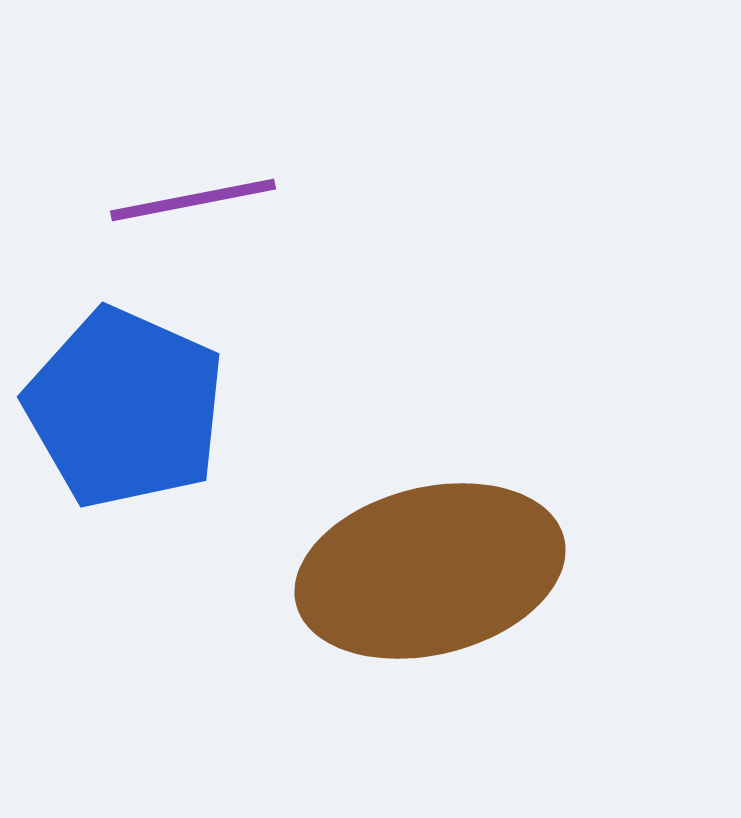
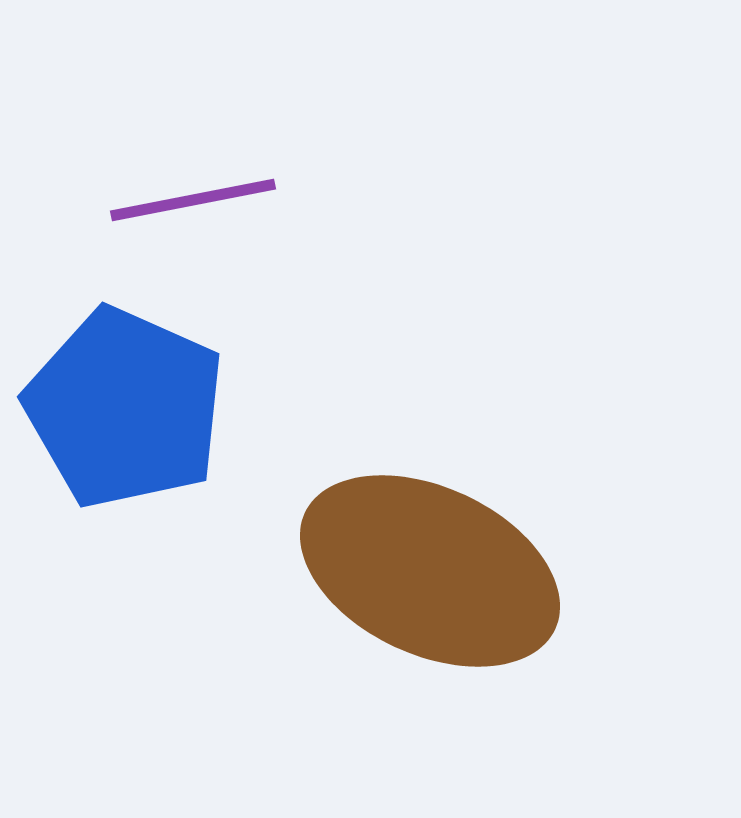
brown ellipse: rotated 39 degrees clockwise
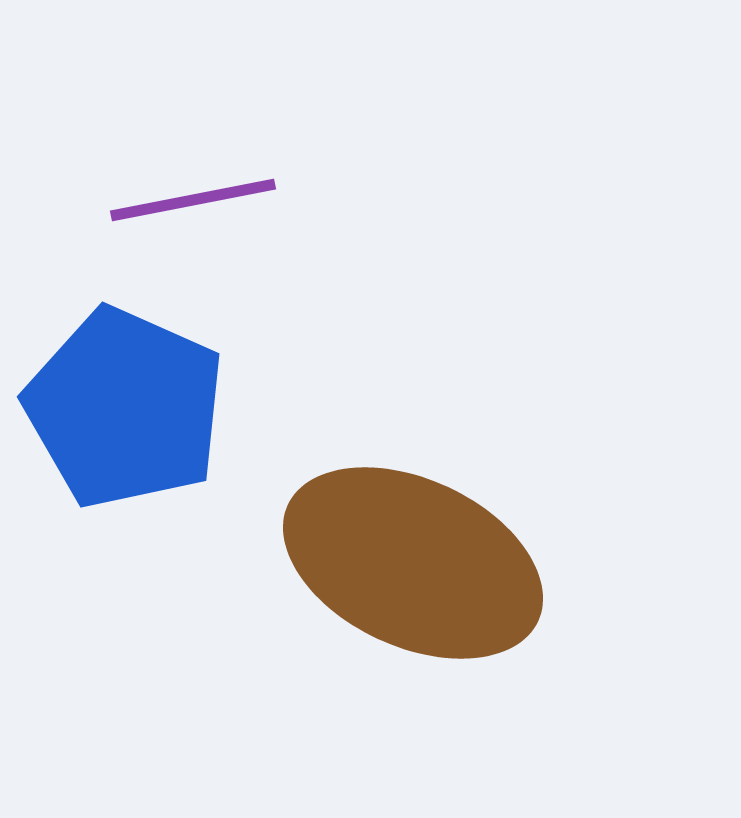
brown ellipse: moved 17 px left, 8 px up
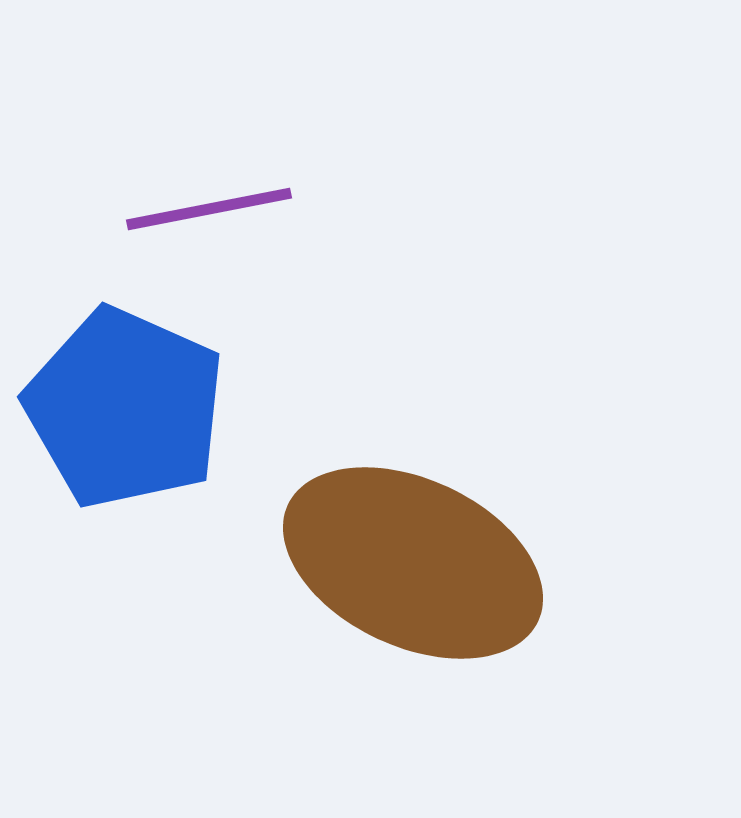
purple line: moved 16 px right, 9 px down
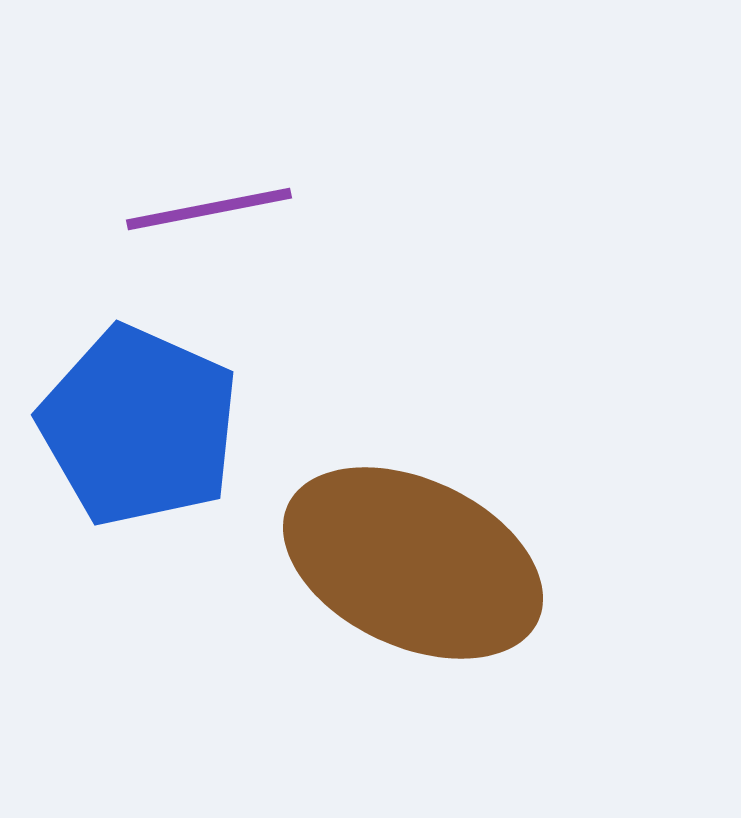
blue pentagon: moved 14 px right, 18 px down
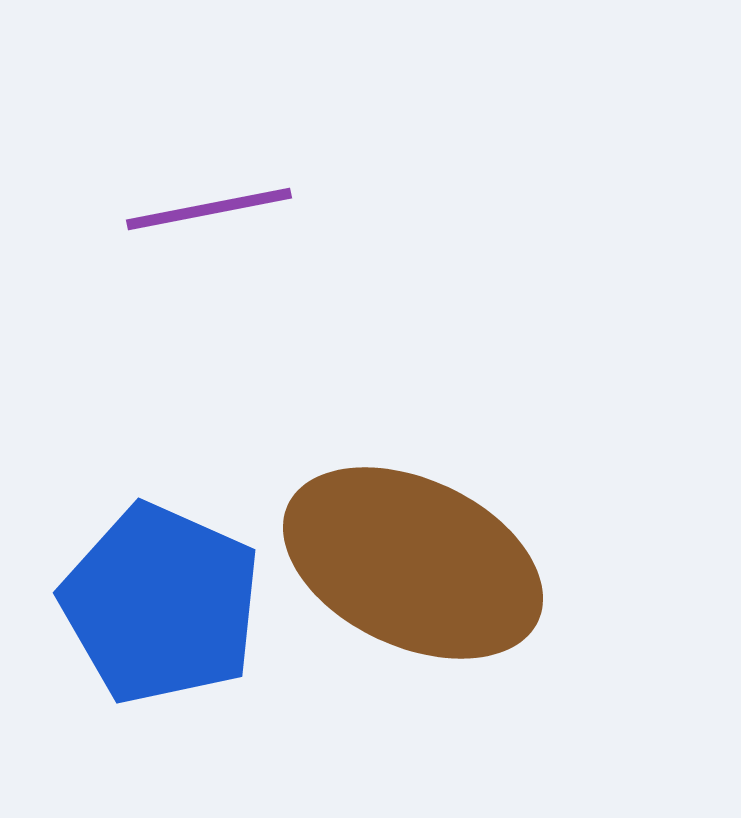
blue pentagon: moved 22 px right, 178 px down
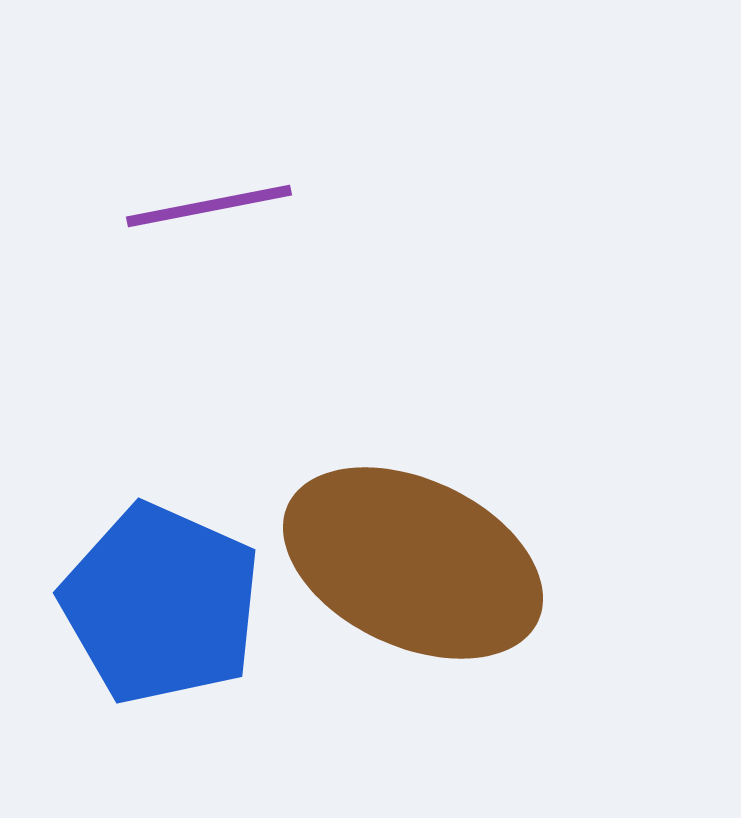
purple line: moved 3 px up
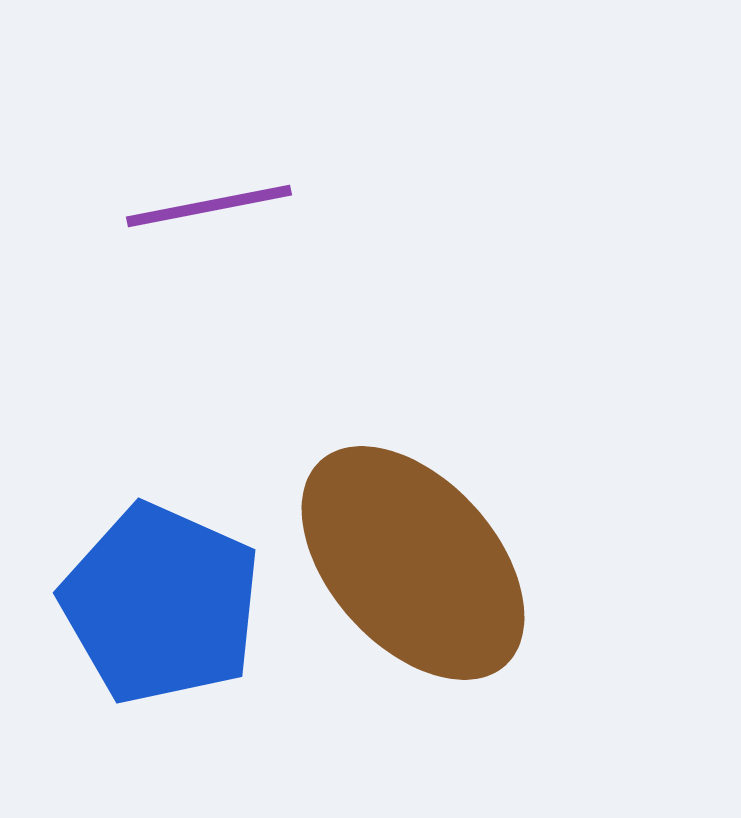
brown ellipse: rotated 23 degrees clockwise
